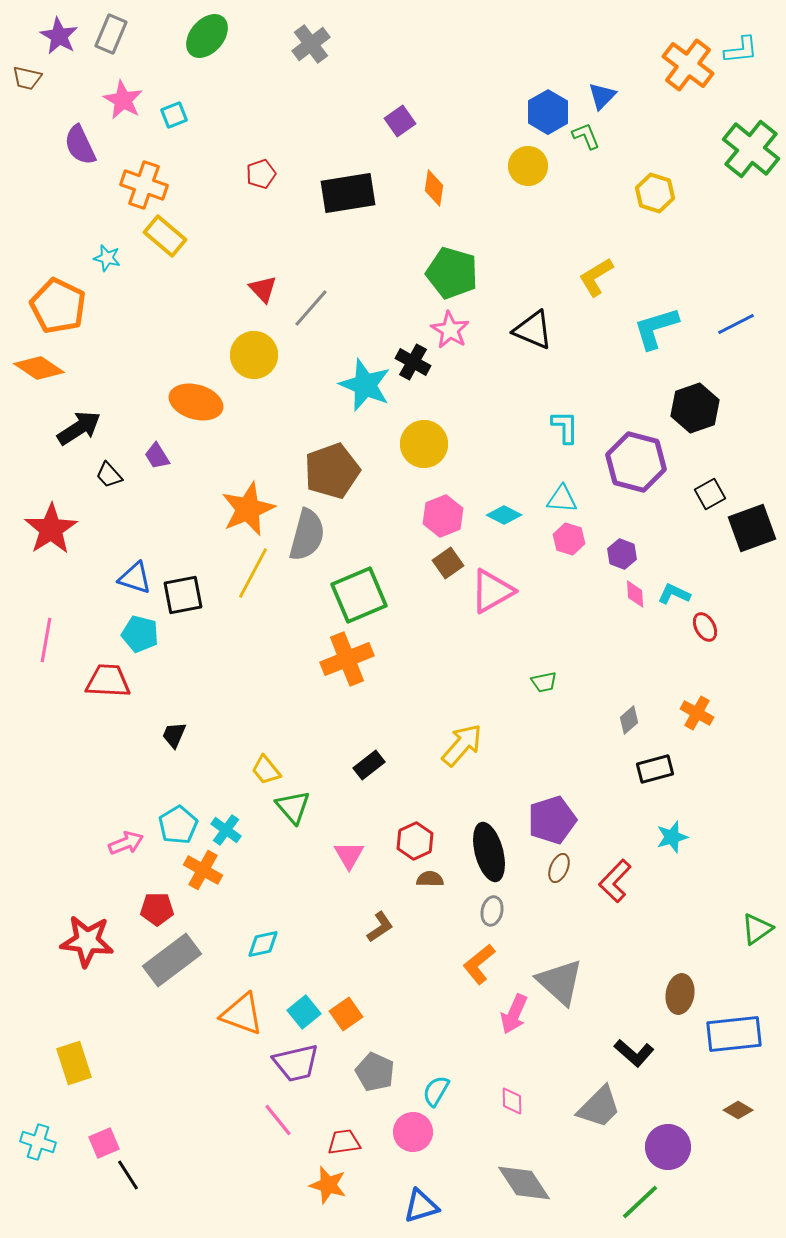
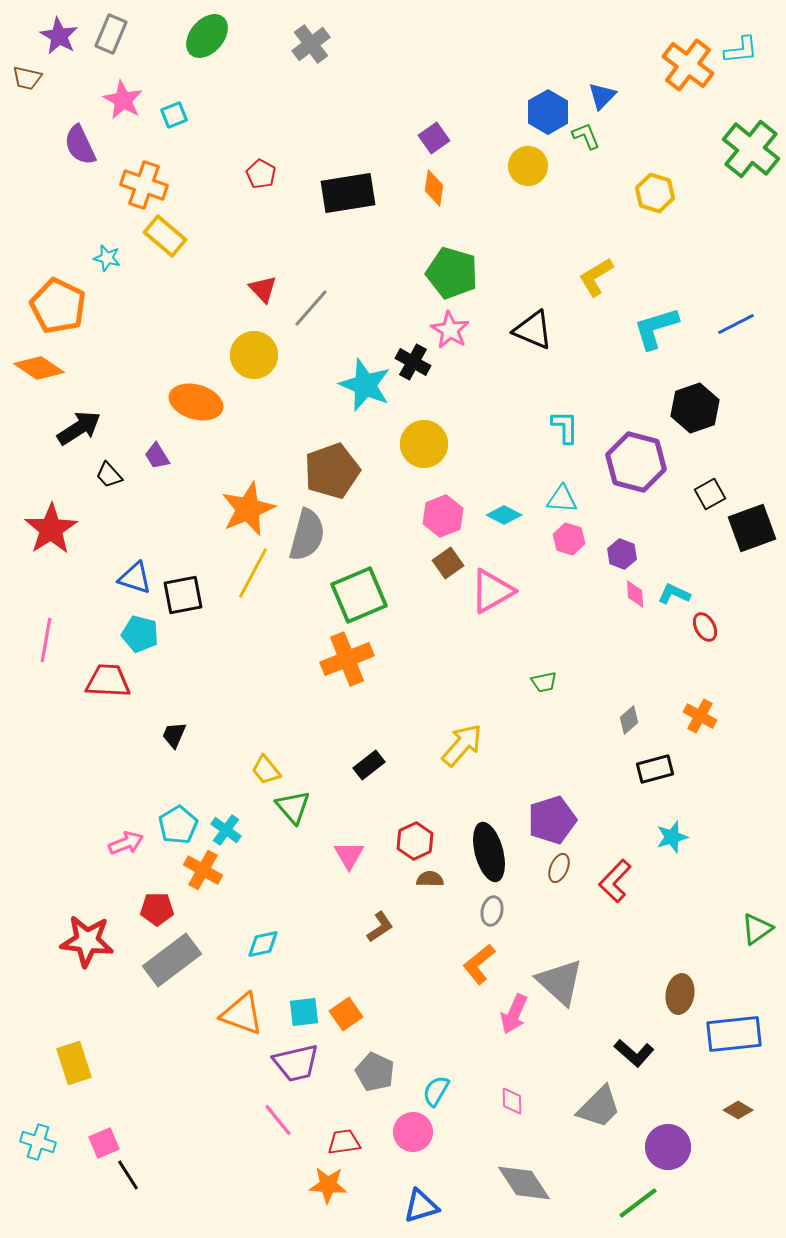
purple square at (400, 121): moved 34 px right, 17 px down
red pentagon at (261, 174): rotated 24 degrees counterclockwise
orange cross at (697, 713): moved 3 px right, 3 px down
cyan square at (304, 1012): rotated 32 degrees clockwise
orange star at (328, 1185): rotated 12 degrees counterclockwise
green line at (640, 1202): moved 2 px left, 1 px down; rotated 6 degrees clockwise
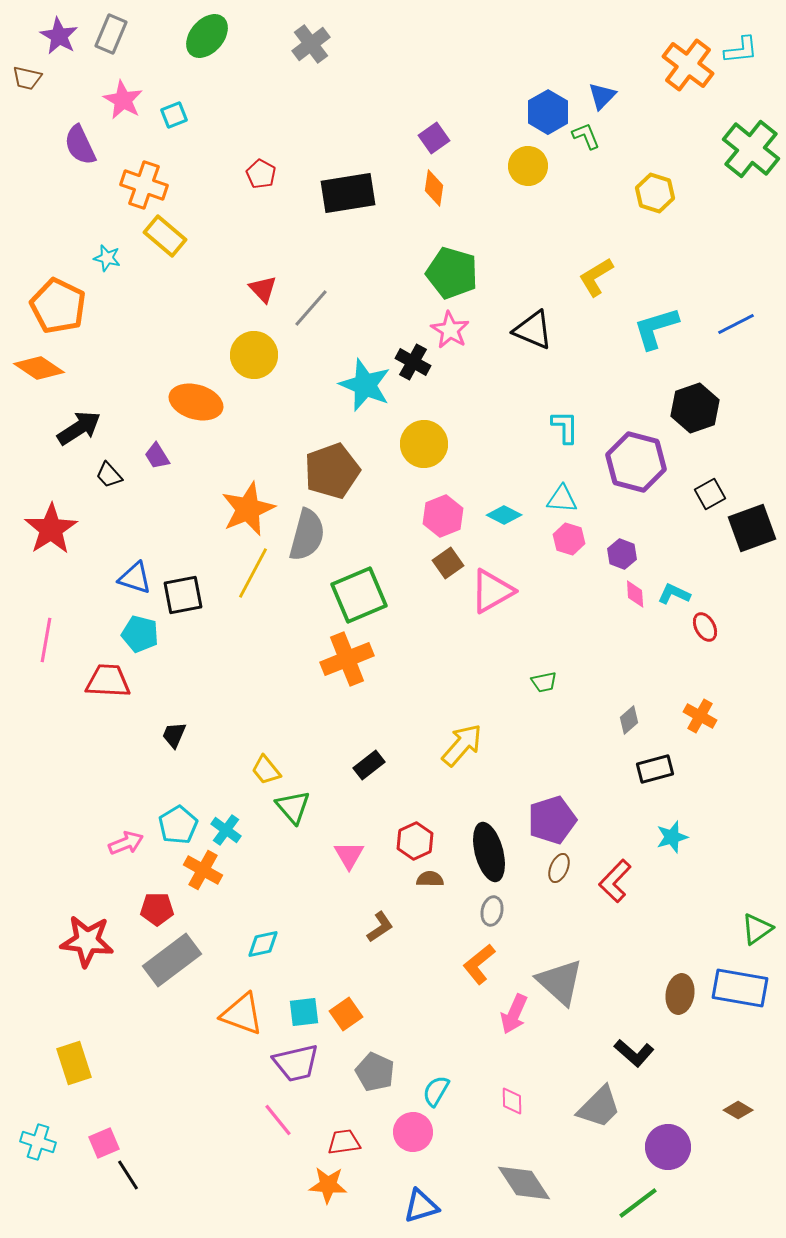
blue rectangle at (734, 1034): moved 6 px right, 46 px up; rotated 16 degrees clockwise
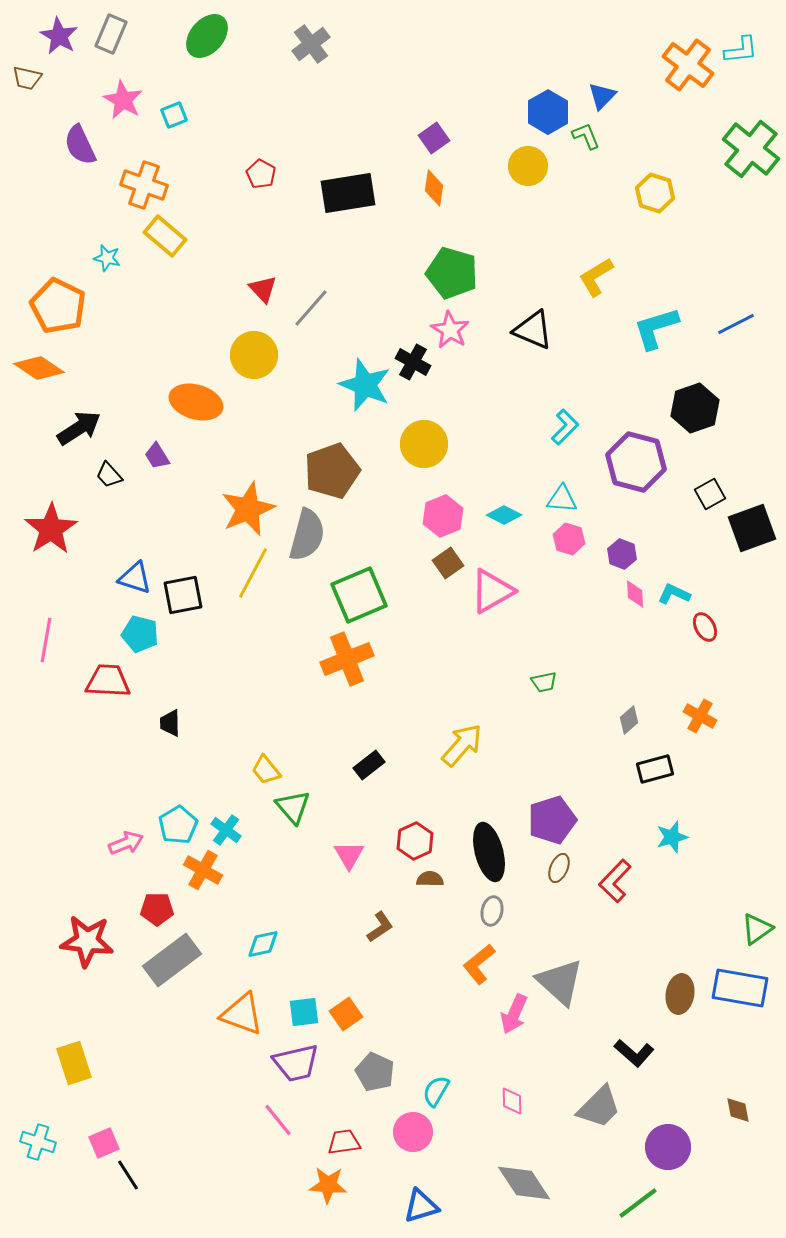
cyan L-shape at (565, 427): rotated 45 degrees clockwise
black trapezoid at (174, 735): moved 4 px left, 12 px up; rotated 24 degrees counterclockwise
brown diamond at (738, 1110): rotated 48 degrees clockwise
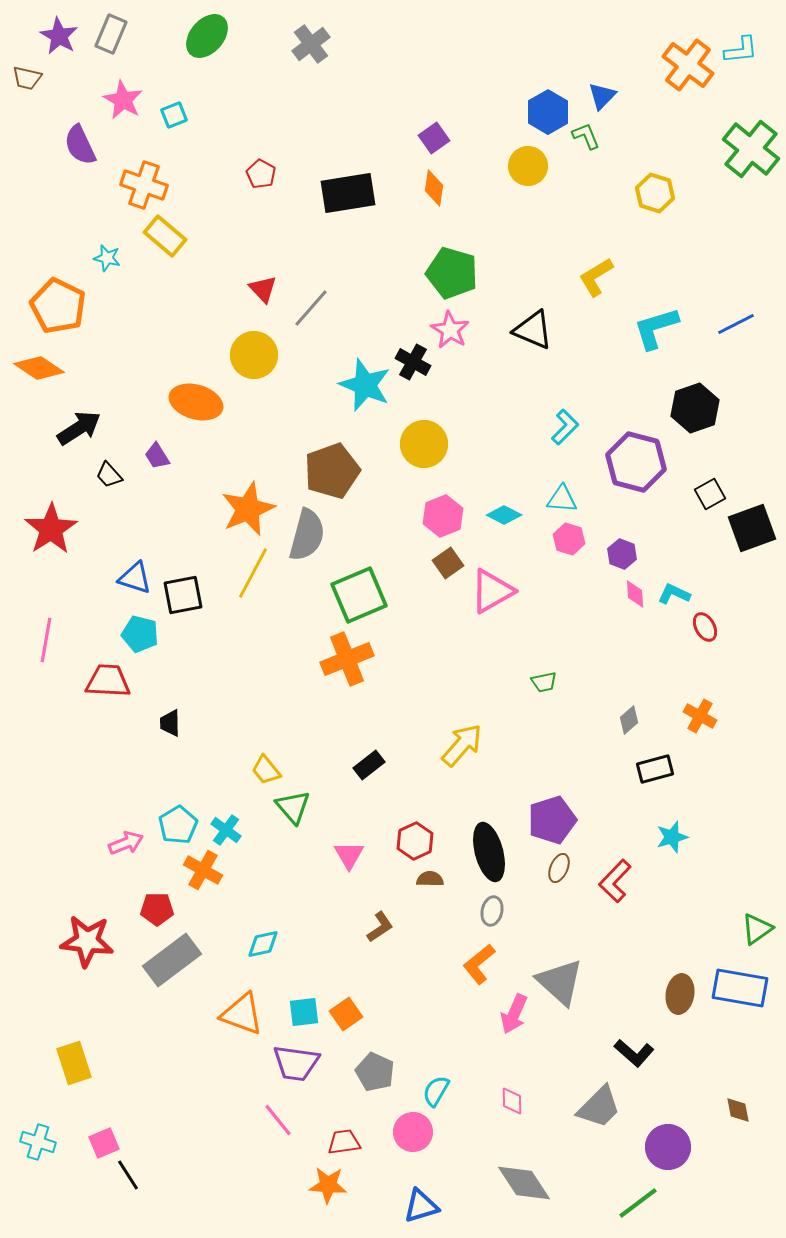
purple trapezoid at (296, 1063): rotated 21 degrees clockwise
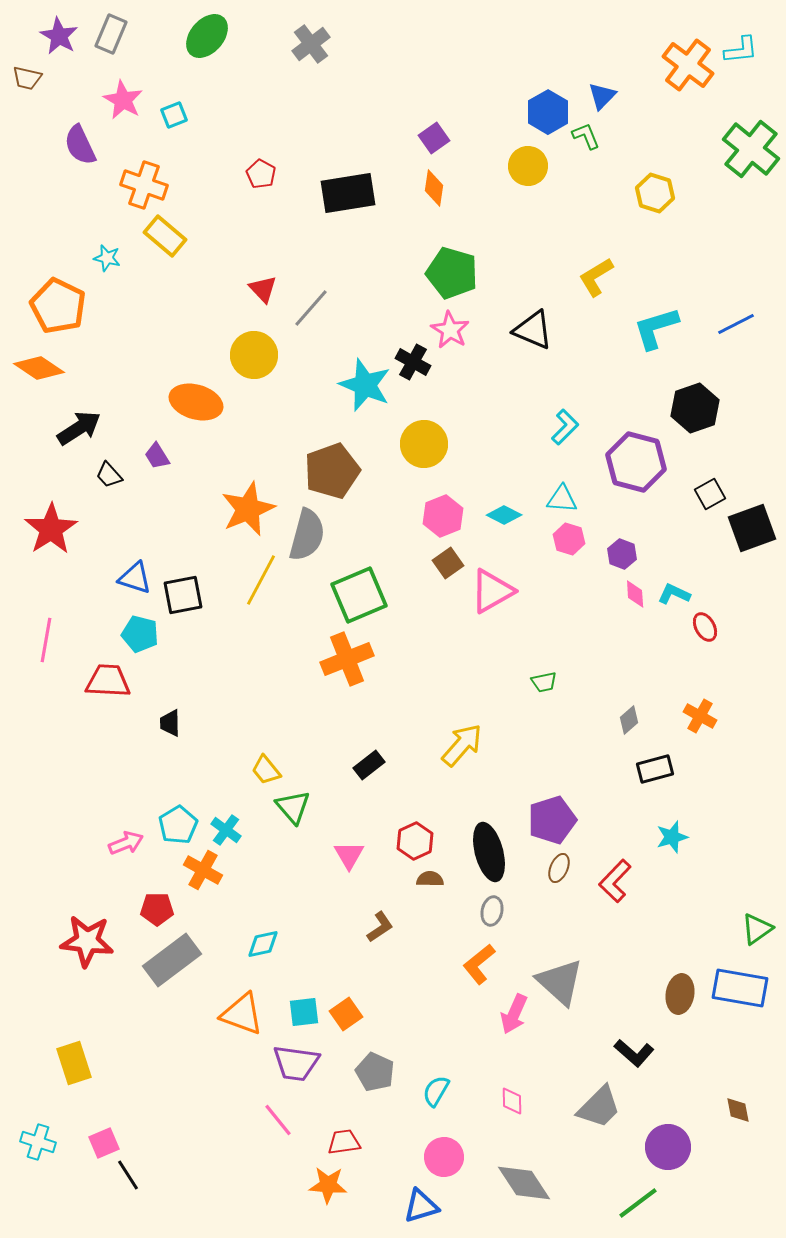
yellow line at (253, 573): moved 8 px right, 7 px down
pink circle at (413, 1132): moved 31 px right, 25 px down
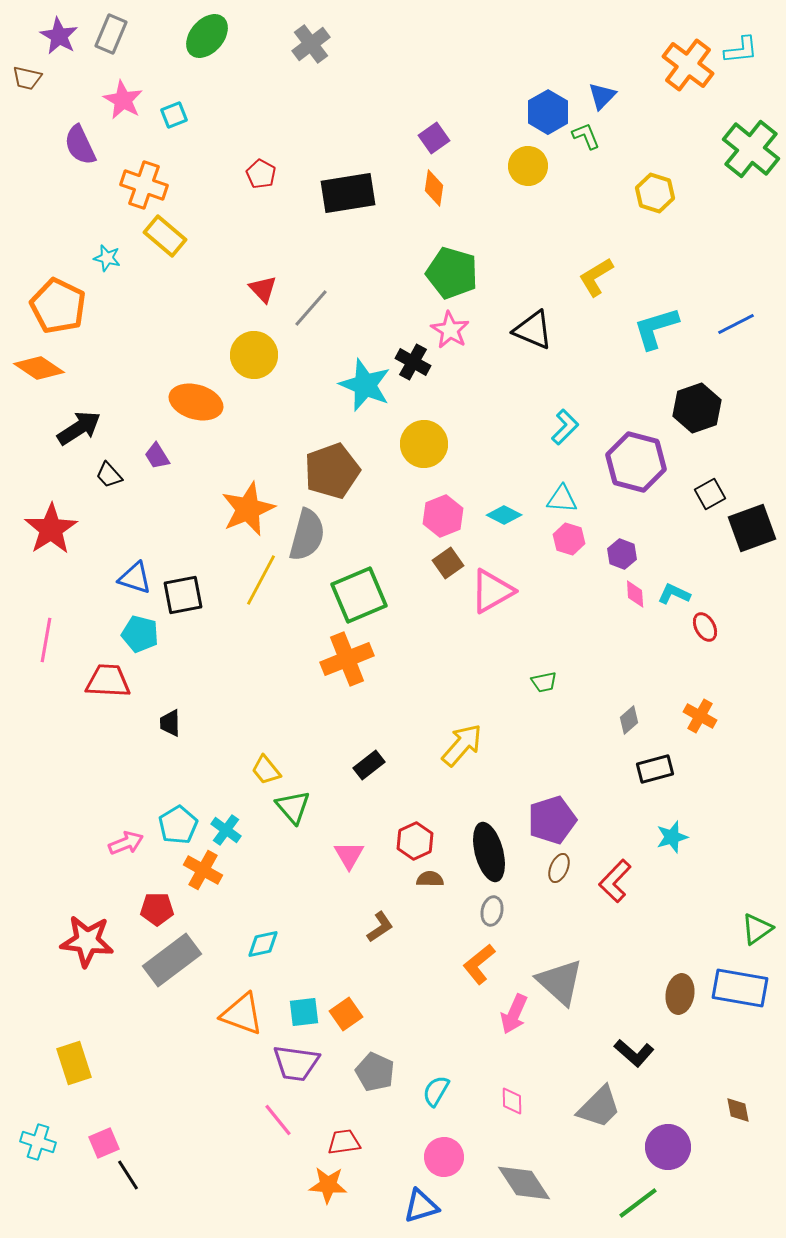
black hexagon at (695, 408): moved 2 px right
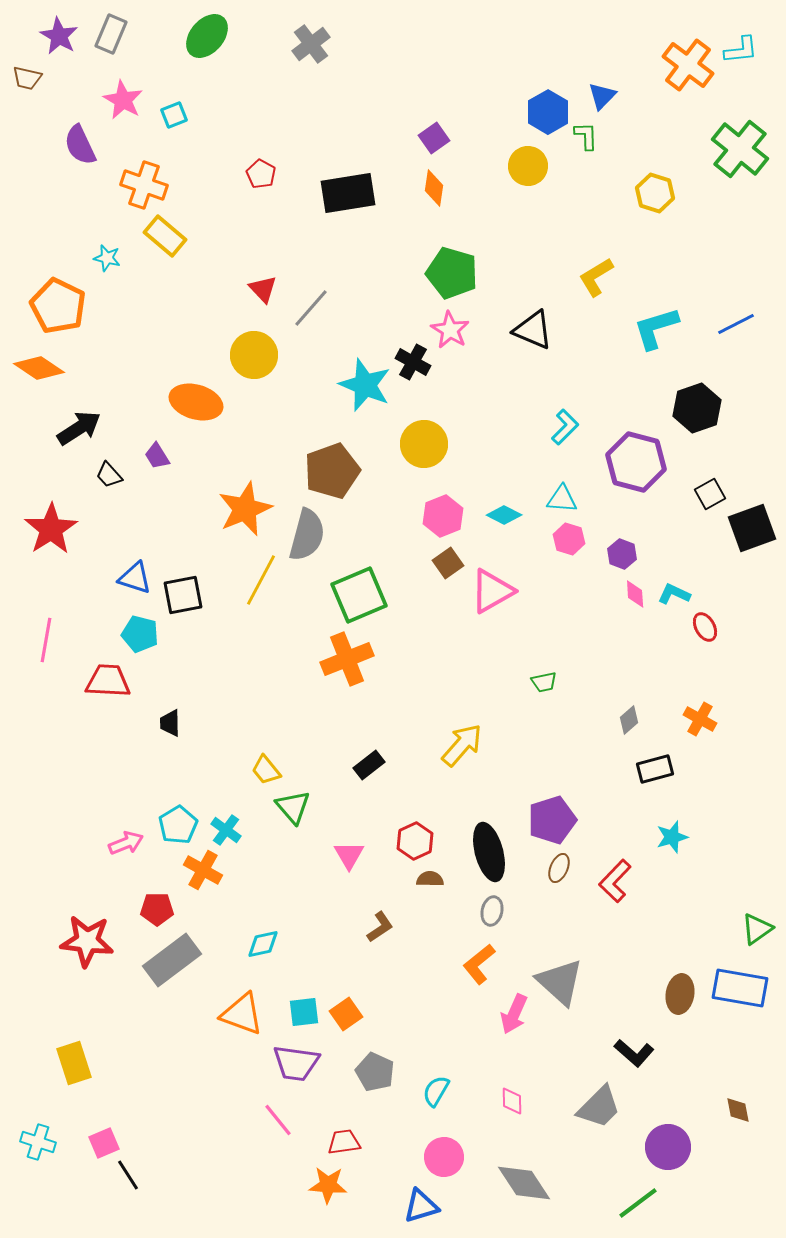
green L-shape at (586, 136): rotated 20 degrees clockwise
green cross at (751, 149): moved 11 px left
orange star at (248, 509): moved 3 px left
orange cross at (700, 716): moved 3 px down
